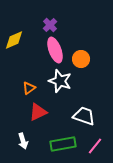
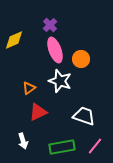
green rectangle: moved 1 px left, 3 px down
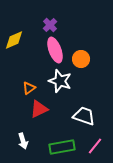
red triangle: moved 1 px right, 3 px up
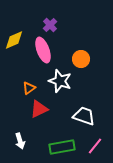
pink ellipse: moved 12 px left
white arrow: moved 3 px left
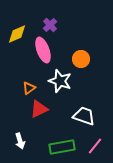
yellow diamond: moved 3 px right, 6 px up
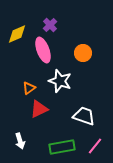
orange circle: moved 2 px right, 6 px up
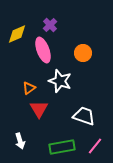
red triangle: rotated 36 degrees counterclockwise
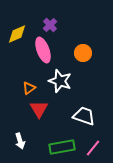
pink line: moved 2 px left, 2 px down
